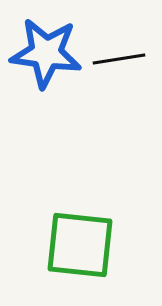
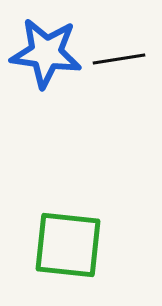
green square: moved 12 px left
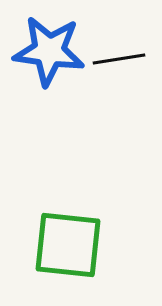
blue star: moved 3 px right, 2 px up
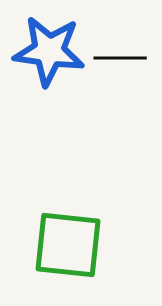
black line: moved 1 px right, 1 px up; rotated 9 degrees clockwise
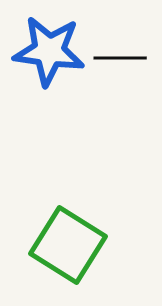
green square: rotated 26 degrees clockwise
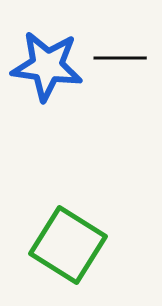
blue star: moved 2 px left, 15 px down
